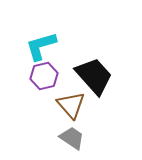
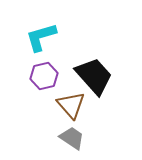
cyan L-shape: moved 9 px up
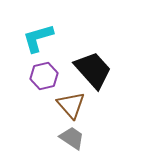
cyan L-shape: moved 3 px left, 1 px down
black trapezoid: moved 1 px left, 6 px up
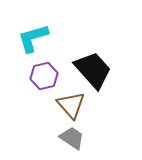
cyan L-shape: moved 5 px left
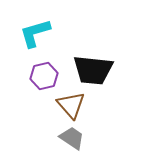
cyan L-shape: moved 2 px right, 5 px up
black trapezoid: rotated 138 degrees clockwise
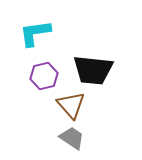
cyan L-shape: rotated 8 degrees clockwise
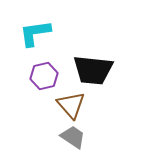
gray trapezoid: moved 1 px right, 1 px up
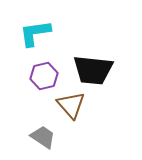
gray trapezoid: moved 30 px left
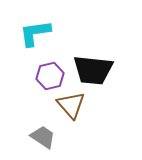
purple hexagon: moved 6 px right
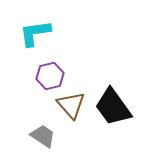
black trapezoid: moved 20 px right, 37 px down; rotated 48 degrees clockwise
gray trapezoid: moved 1 px up
